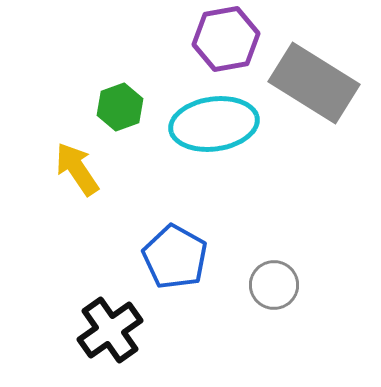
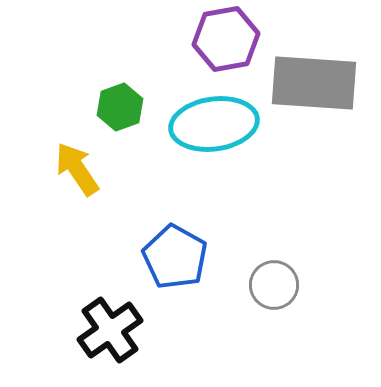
gray rectangle: rotated 28 degrees counterclockwise
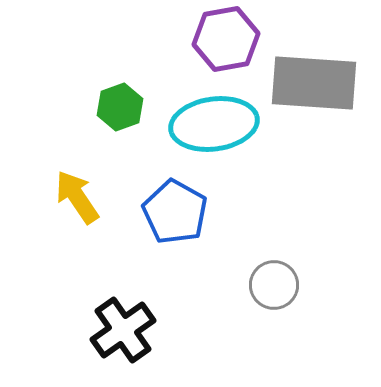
yellow arrow: moved 28 px down
blue pentagon: moved 45 px up
black cross: moved 13 px right
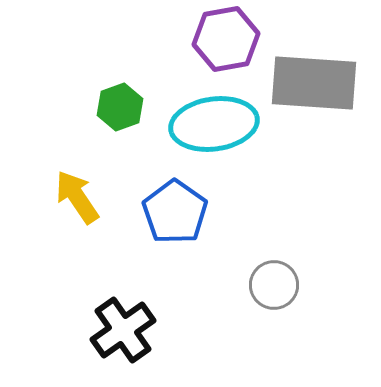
blue pentagon: rotated 6 degrees clockwise
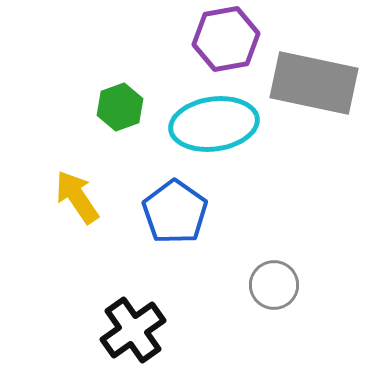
gray rectangle: rotated 8 degrees clockwise
black cross: moved 10 px right
